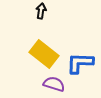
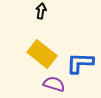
yellow rectangle: moved 2 px left
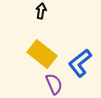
blue L-shape: rotated 40 degrees counterclockwise
purple semicircle: rotated 50 degrees clockwise
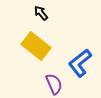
black arrow: moved 2 px down; rotated 49 degrees counterclockwise
yellow rectangle: moved 6 px left, 8 px up
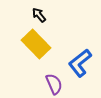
black arrow: moved 2 px left, 2 px down
yellow rectangle: moved 2 px up; rotated 8 degrees clockwise
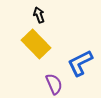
black arrow: rotated 21 degrees clockwise
blue L-shape: rotated 12 degrees clockwise
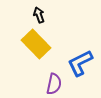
purple semicircle: rotated 35 degrees clockwise
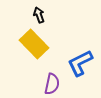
yellow rectangle: moved 2 px left
purple semicircle: moved 2 px left
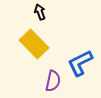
black arrow: moved 1 px right, 3 px up
purple semicircle: moved 1 px right, 3 px up
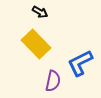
black arrow: rotated 140 degrees clockwise
yellow rectangle: moved 2 px right
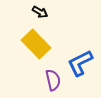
purple semicircle: moved 1 px up; rotated 25 degrees counterclockwise
